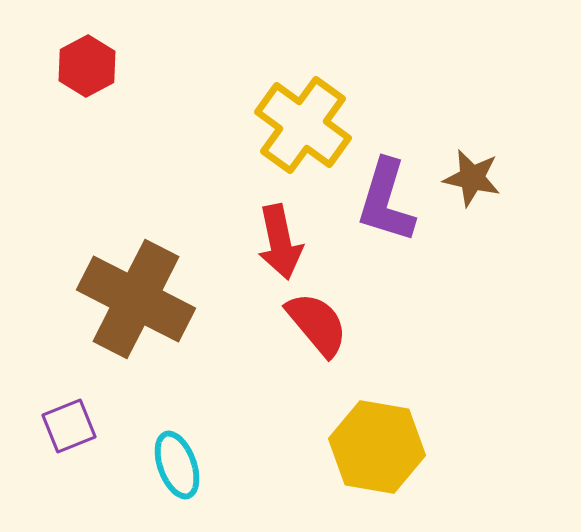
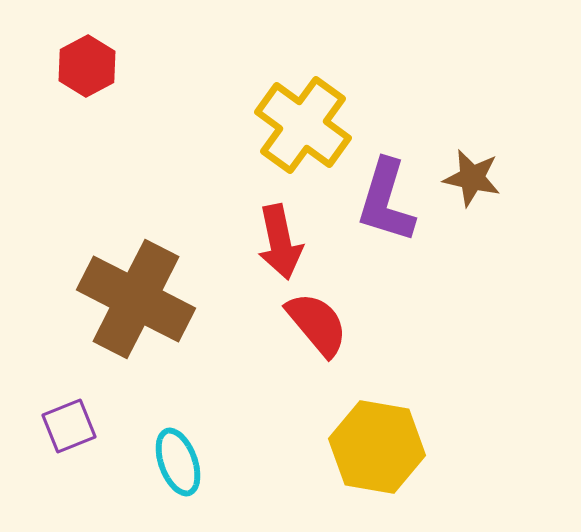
cyan ellipse: moved 1 px right, 3 px up
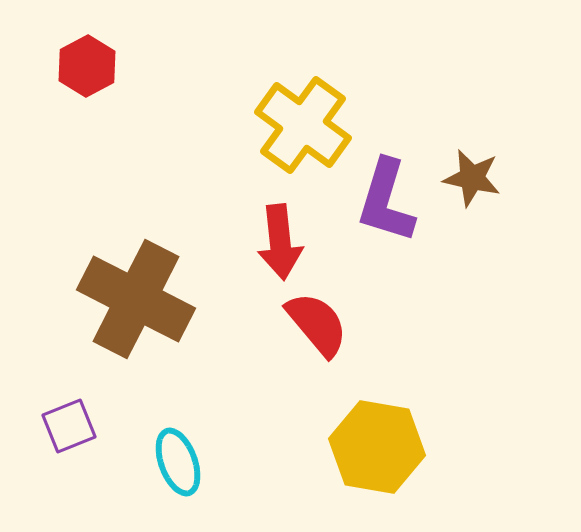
red arrow: rotated 6 degrees clockwise
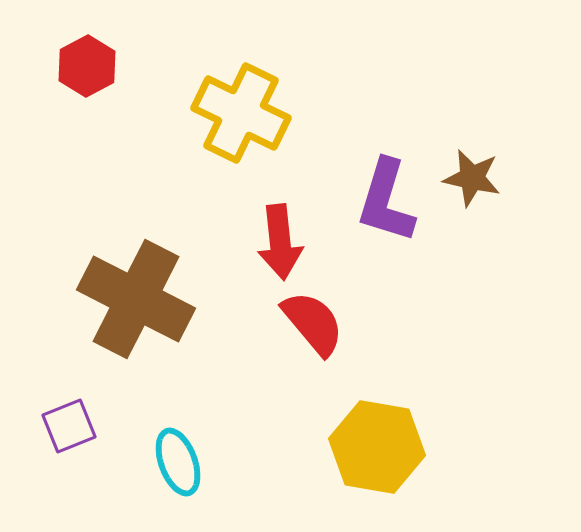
yellow cross: moved 62 px left, 12 px up; rotated 10 degrees counterclockwise
red semicircle: moved 4 px left, 1 px up
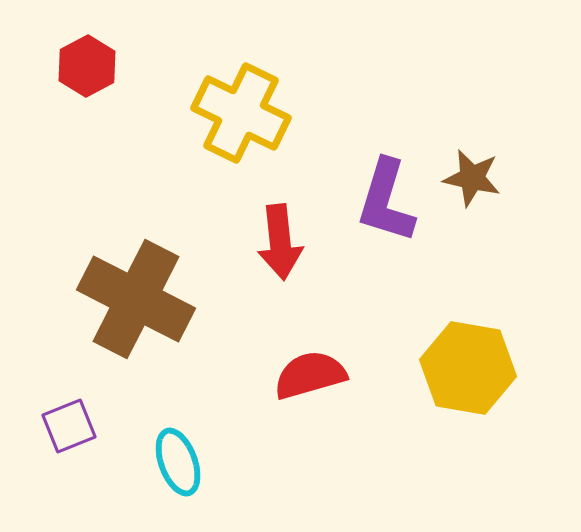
red semicircle: moved 3 px left, 52 px down; rotated 66 degrees counterclockwise
yellow hexagon: moved 91 px right, 79 px up
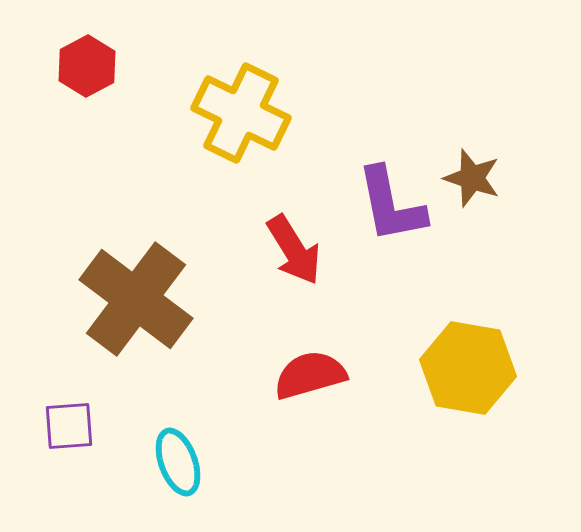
brown star: rotated 6 degrees clockwise
purple L-shape: moved 5 px right, 4 px down; rotated 28 degrees counterclockwise
red arrow: moved 14 px right, 8 px down; rotated 26 degrees counterclockwise
brown cross: rotated 10 degrees clockwise
purple square: rotated 18 degrees clockwise
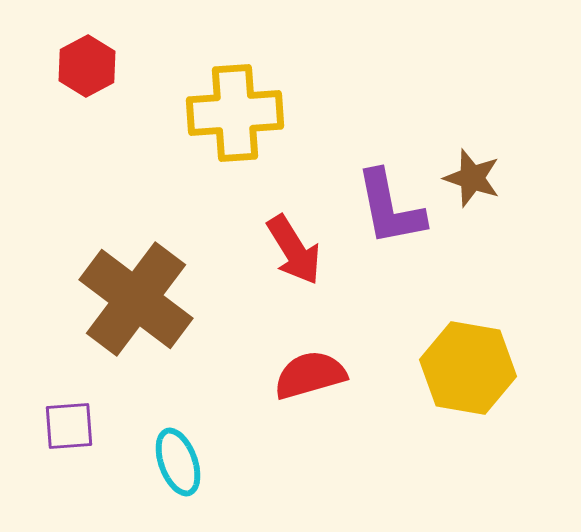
yellow cross: moved 6 px left; rotated 30 degrees counterclockwise
purple L-shape: moved 1 px left, 3 px down
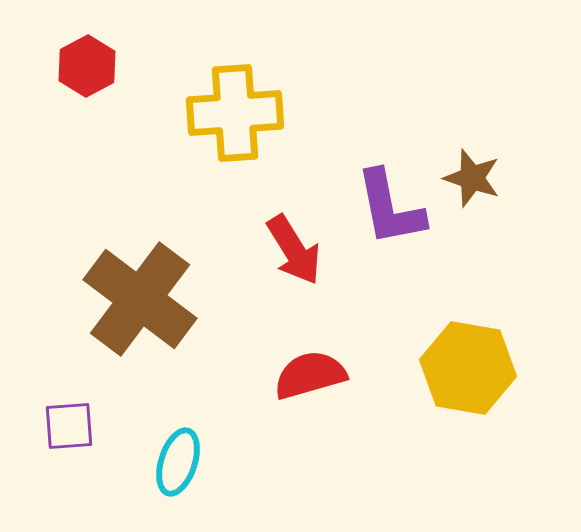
brown cross: moved 4 px right
cyan ellipse: rotated 38 degrees clockwise
